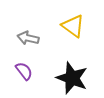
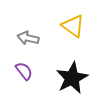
black star: rotated 24 degrees clockwise
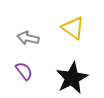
yellow triangle: moved 2 px down
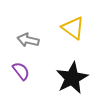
gray arrow: moved 2 px down
purple semicircle: moved 3 px left
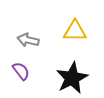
yellow triangle: moved 2 px right, 3 px down; rotated 35 degrees counterclockwise
